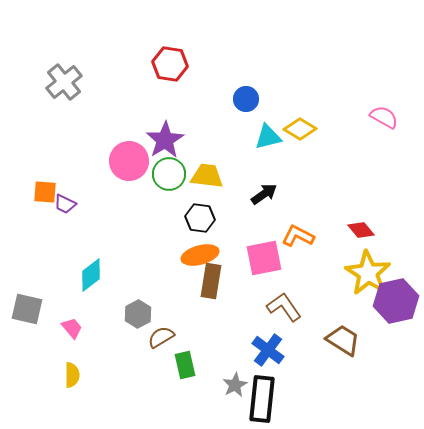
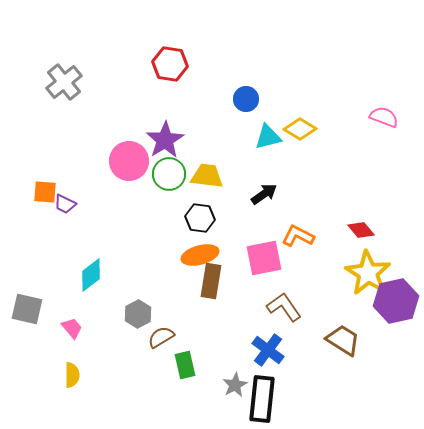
pink semicircle: rotated 8 degrees counterclockwise
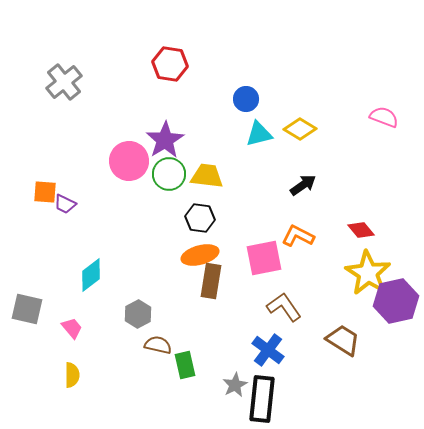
cyan triangle: moved 9 px left, 3 px up
black arrow: moved 39 px right, 9 px up
brown semicircle: moved 3 px left, 8 px down; rotated 44 degrees clockwise
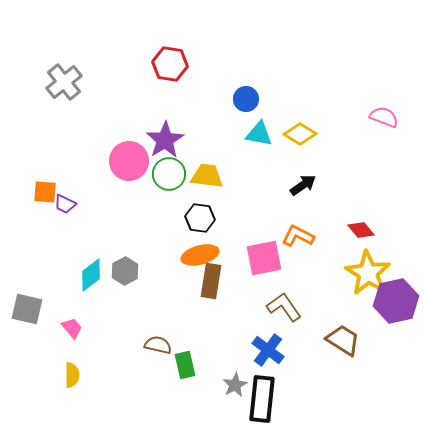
yellow diamond: moved 5 px down
cyan triangle: rotated 24 degrees clockwise
gray hexagon: moved 13 px left, 43 px up
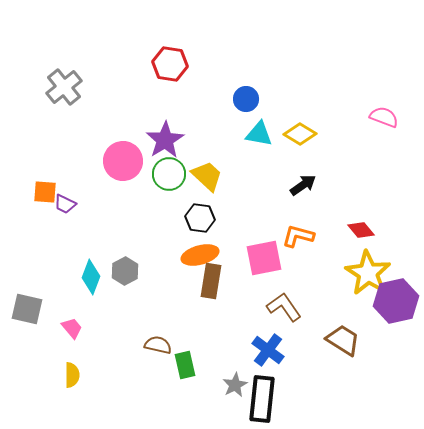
gray cross: moved 5 px down
pink circle: moved 6 px left
yellow trapezoid: rotated 36 degrees clockwise
orange L-shape: rotated 12 degrees counterclockwise
cyan diamond: moved 2 px down; rotated 32 degrees counterclockwise
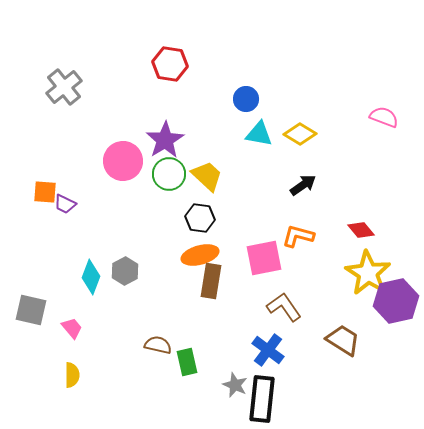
gray square: moved 4 px right, 1 px down
green rectangle: moved 2 px right, 3 px up
gray star: rotated 20 degrees counterclockwise
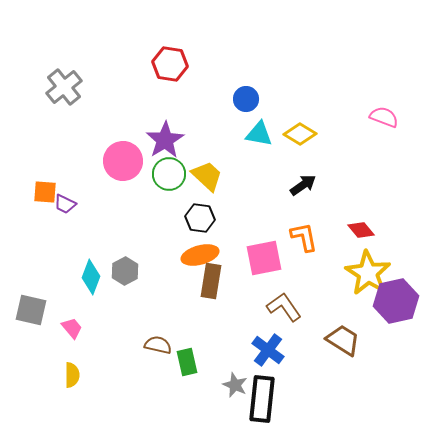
orange L-shape: moved 6 px right, 1 px down; rotated 64 degrees clockwise
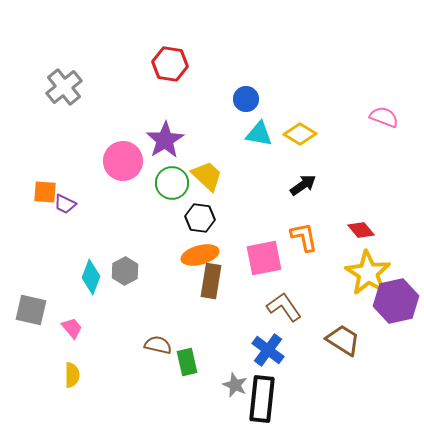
green circle: moved 3 px right, 9 px down
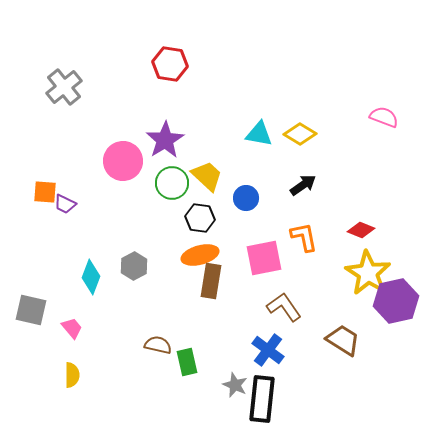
blue circle: moved 99 px down
red diamond: rotated 28 degrees counterclockwise
gray hexagon: moved 9 px right, 5 px up
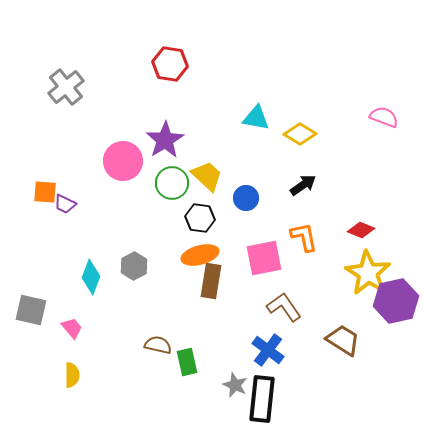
gray cross: moved 2 px right
cyan triangle: moved 3 px left, 16 px up
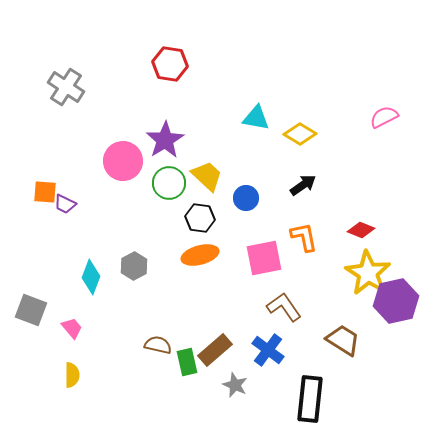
gray cross: rotated 18 degrees counterclockwise
pink semicircle: rotated 48 degrees counterclockwise
green circle: moved 3 px left
brown rectangle: moved 4 px right, 69 px down; rotated 40 degrees clockwise
gray square: rotated 8 degrees clockwise
black rectangle: moved 48 px right
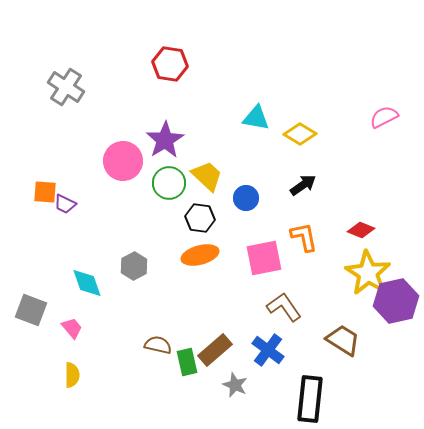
cyan diamond: moved 4 px left, 6 px down; rotated 40 degrees counterclockwise
